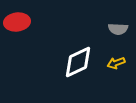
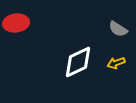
red ellipse: moved 1 px left, 1 px down
gray semicircle: rotated 30 degrees clockwise
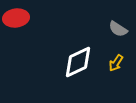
red ellipse: moved 5 px up
yellow arrow: rotated 36 degrees counterclockwise
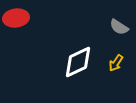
gray semicircle: moved 1 px right, 2 px up
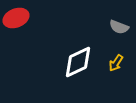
red ellipse: rotated 15 degrees counterclockwise
gray semicircle: rotated 12 degrees counterclockwise
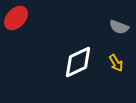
red ellipse: rotated 25 degrees counterclockwise
yellow arrow: rotated 66 degrees counterclockwise
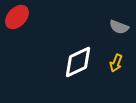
red ellipse: moved 1 px right, 1 px up
yellow arrow: rotated 54 degrees clockwise
